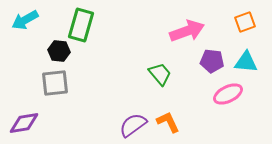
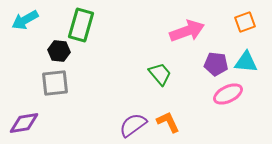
purple pentagon: moved 4 px right, 3 px down
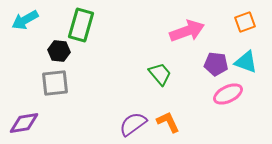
cyan triangle: rotated 15 degrees clockwise
purple semicircle: moved 1 px up
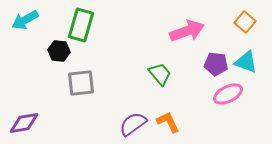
orange square: rotated 30 degrees counterclockwise
gray square: moved 26 px right
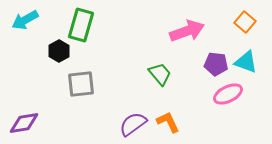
black hexagon: rotated 25 degrees clockwise
gray square: moved 1 px down
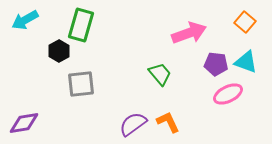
pink arrow: moved 2 px right, 2 px down
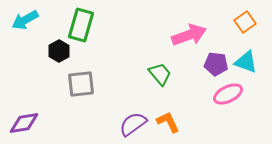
orange square: rotated 15 degrees clockwise
pink arrow: moved 2 px down
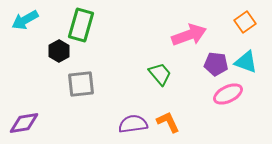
purple semicircle: rotated 28 degrees clockwise
